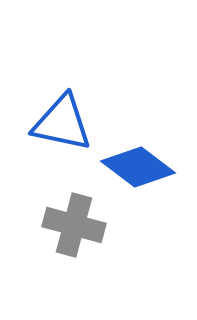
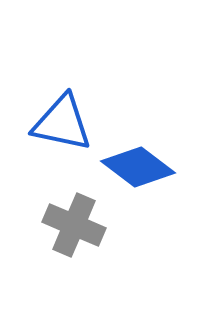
gray cross: rotated 8 degrees clockwise
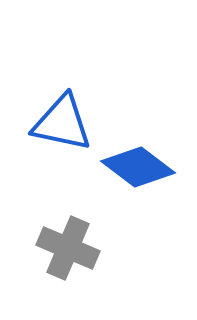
gray cross: moved 6 px left, 23 px down
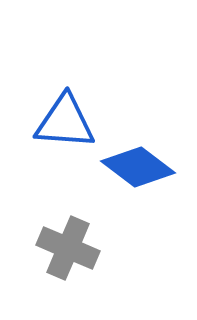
blue triangle: moved 3 px right, 1 px up; rotated 8 degrees counterclockwise
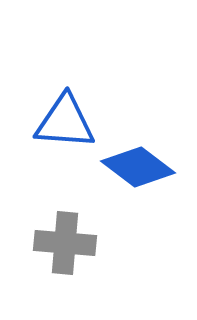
gray cross: moved 3 px left, 5 px up; rotated 18 degrees counterclockwise
